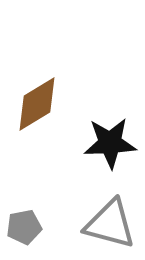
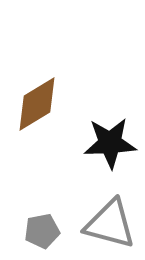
gray pentagon: moved 18 px right, 4 px down
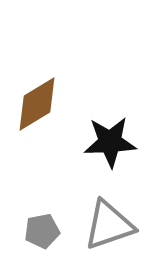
black star: moved 1 px up
gray triangle: moved 1 px left, 1 px down; rotated 34 degrees counterclockwise
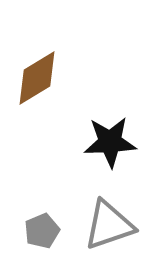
brown diamond: moved 26 px up
gray pentagon: rotated 12 degrees counterclockwise
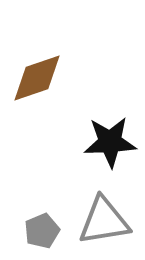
brown diamond: rotated 12 degrees clockwise
gray triangle: moved 5 px left, 4 px up; rotated 10 degrees clockwise
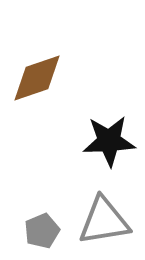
black star: moved 1 px left, 1 px up
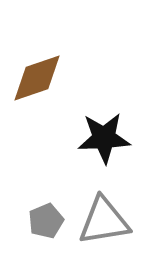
black star: moved 5 px left, 3 px up
gray pentagon: moved 4 px right, 10 px up
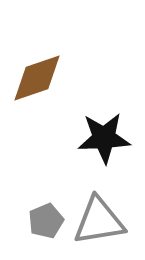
gray triangle: moved 5 px left
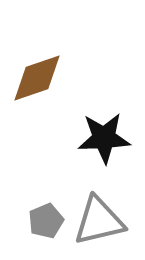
gray triangle: rotated 4 degrees counterclockwise
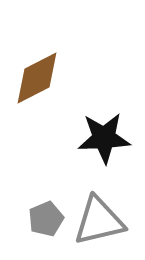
brown diamond: rotated 8 degrees counterclockwise
gray pentagon: moved 2 px up
